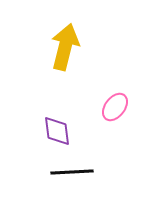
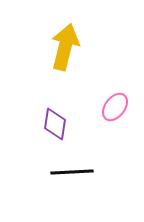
purple diamond: moved 2 px left, 7 px up; rotated 16 degrees clockwise
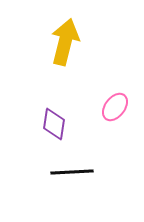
yellow arrow: moved 5 px up
purple diamond: moved 1 px left
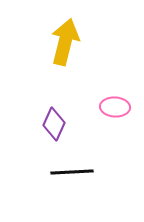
pink ellipse: rotated 56 degrees clockwise
purple diamond: rotated 16 degrees clockwise
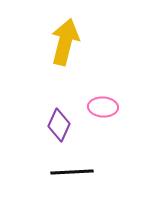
pink ellipse: moved 12 px left
purple diamond: moved 5 px right, 1 px down
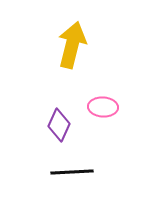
yellow arrow: moved 7 px right, 3 px down
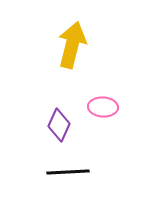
black line: moved 4 px left
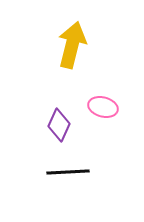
pink ellipse: rotated 12 degrees clockwise
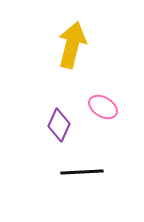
pink ellipse: rotated 16 degrees clockwise
black line: moved 14 px right
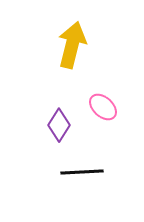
pink ellipse: rotated 12 degrees clockwise
purple diamond: rotated 8 degrees clockwise
